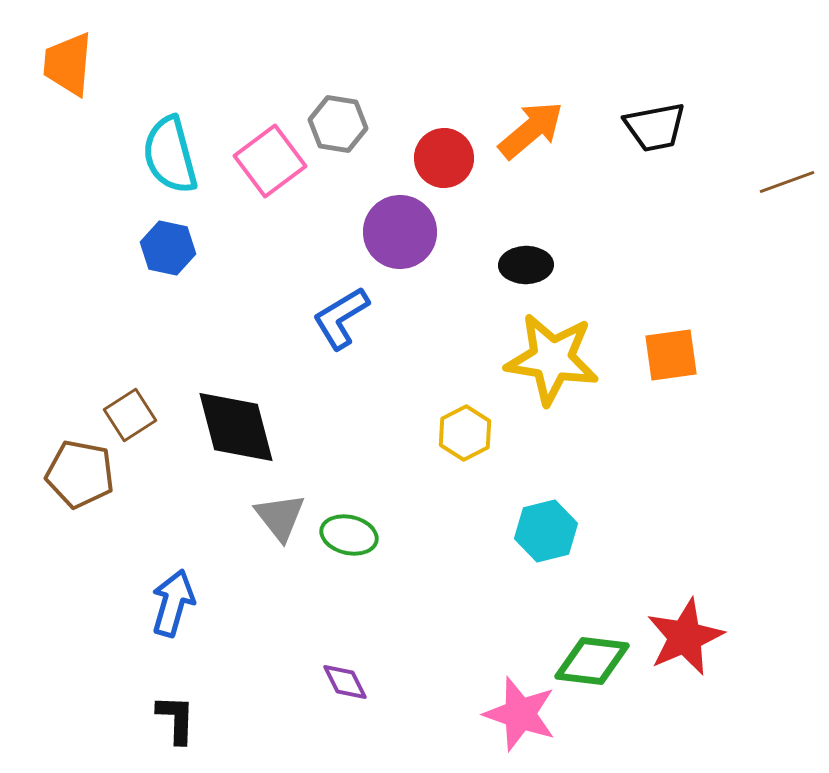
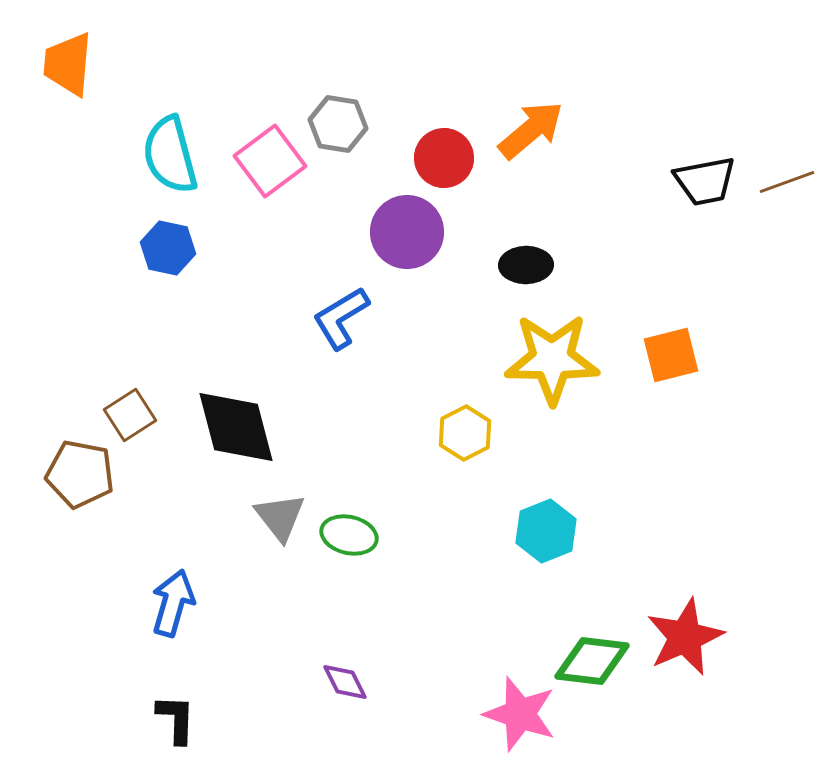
black trapezoid: moved 50 px right, 54 px down
purple circle: moved 7 px right
orange square: rotated 6 degrees counterclockwise
yellow star: rotated 8 degrees counterclockwise
cyan hexagon: rotated 8 degrees counterclockwise
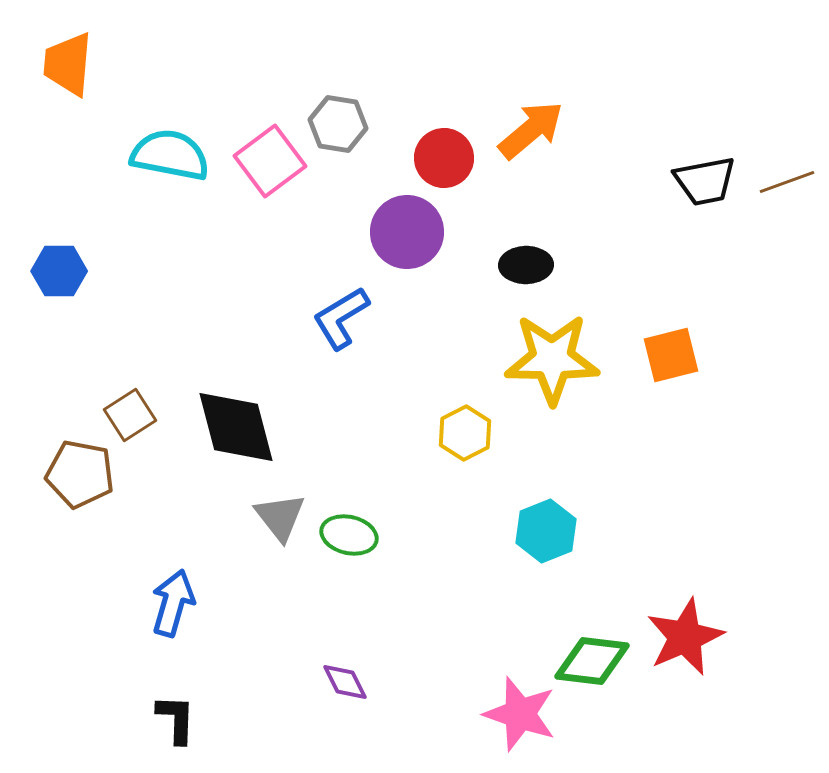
cyan semicircle: rotated 116 degrees clockwise
blue hexagon: moved 109 px left, 23 px down; rotated 12 degrees counterclockwise
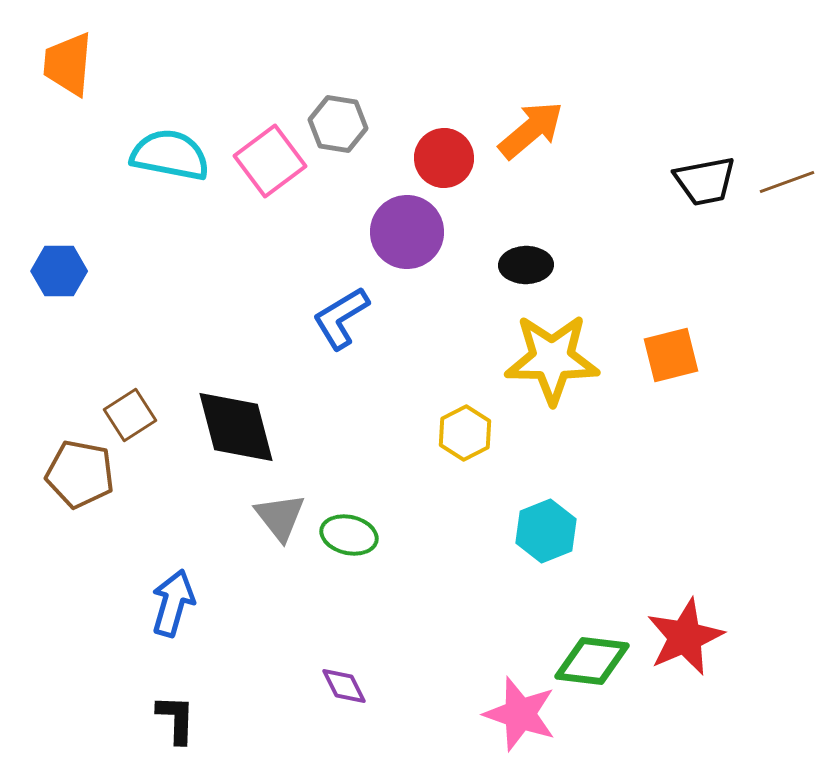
purple diamond: moved 1 px left, 4 px down
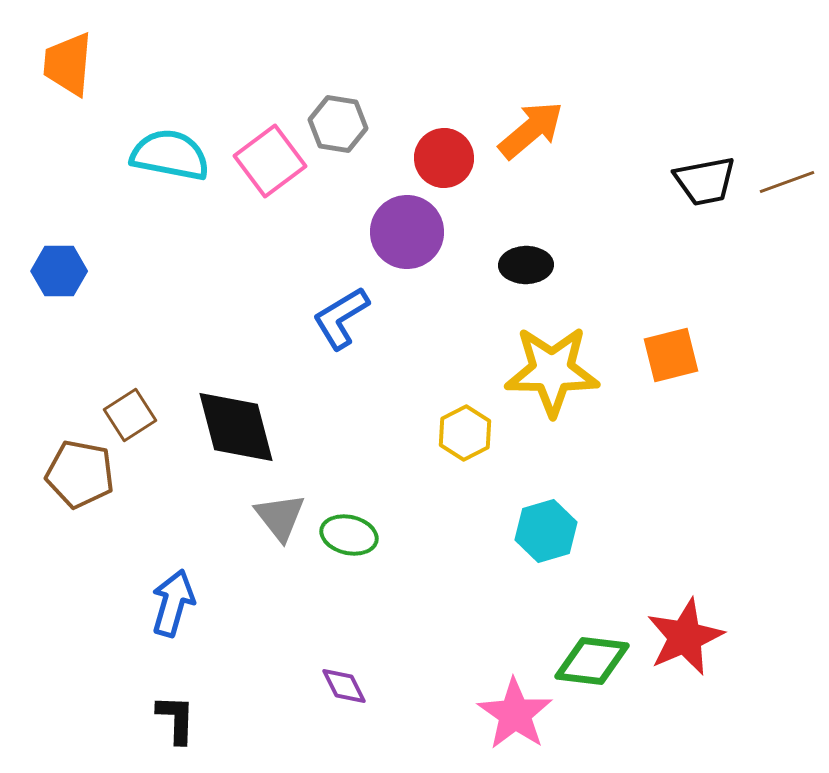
yellow star: moved 12 px down
cyan hexagon: rotated 6 degrees clockwise
pink star: moved 5 px left; rotated 16 degrees clockwise
